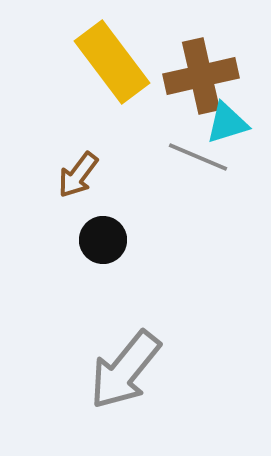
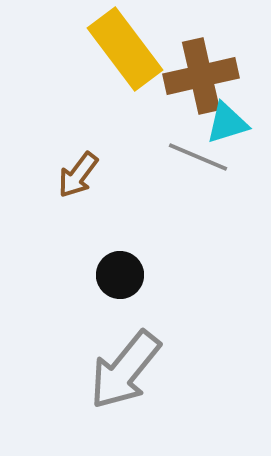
yellow rectangle: moved 13 px right, 13 px up
black circle: moved 17 px right, 35 px down
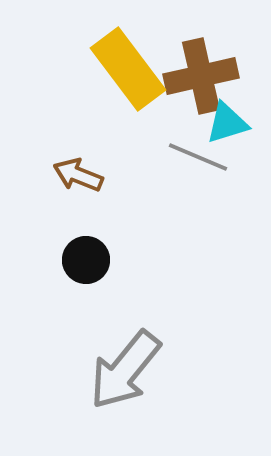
yellow rectangle: moved 3 px right, 20 px down
brown arrow: rotated 75 degrees clockwise
black circle: moved 34 px left, 15 px up
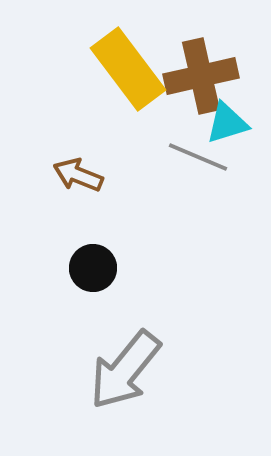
black circle: moved 7 px right, 8 px down
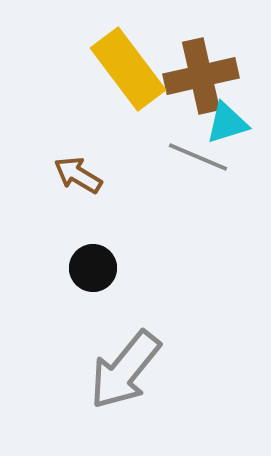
brown arrow: rotated 9 degrees clockwise
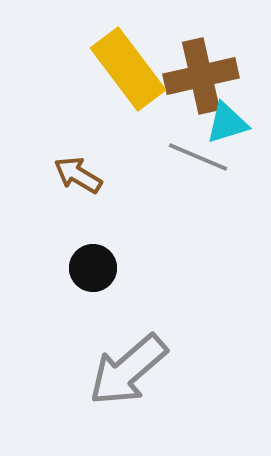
gray arrow: moved 3 px right; rotated 10 degrees clockwise
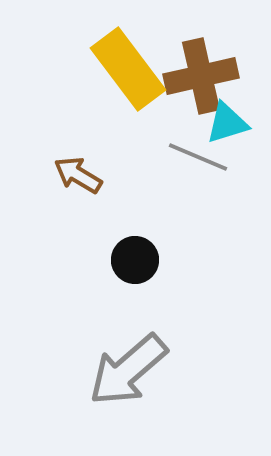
black circle: moved 42 px right, 8 px up
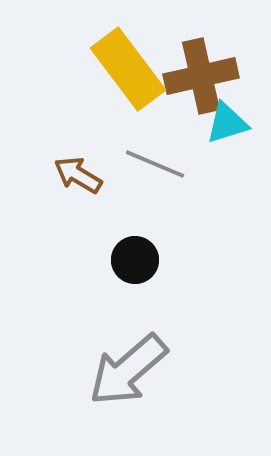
gray line: moved 43 px left, 7 px down
